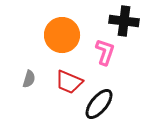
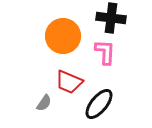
black cross: moved 13 px left, 3 px up
orange circle: moved 1 px right, 1 px down
pink L-shape: rotated 16 degrees counterclockwise
gray semicircle: moved 15 px right, 24 px down; rotated 18 degrees clockwise
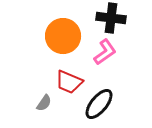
pink L-shape: rotated 52 degrees clockwise
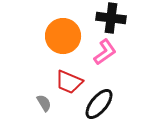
gray semicircle: rotated 66 degrees counterclockwise
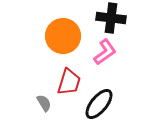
red trapezoid: rotated 96 degrees counterclockwise
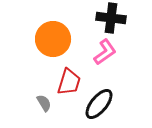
orange circle: moved 10 px left, 3 px down
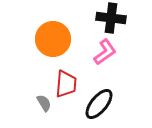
red trapezoid: moved 3 px left, 2 px down; rotated 12 degrees counterclockwise
